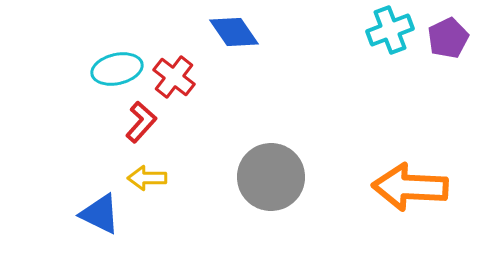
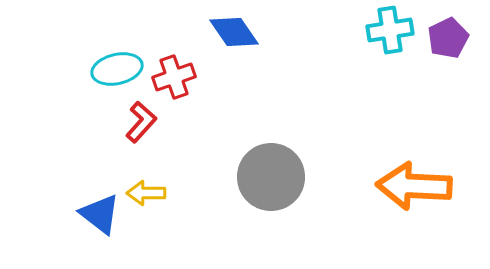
cyan cross: rotated 12 degrees clockwise
red cross: rotated 33 degrees clockwise
yellow arrow: moved 1 px left, 15 px down
orange arrow: moved 4 px right, 1 px up
blue triangle: rotated 12 degrees clockwise
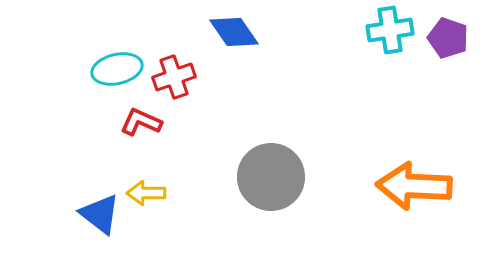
purple pentagon: rotated 27 degrees counterclockwise
red L-shape: rotated 108 degrees counterclockwise
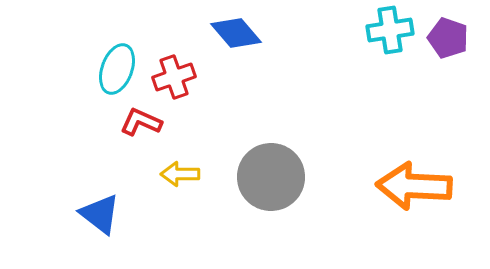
blue diamond: moved 2 px right, 1 px down; rotated 6 degrees counterclockwise
cyan ellipse: rotated 57 degrees counterclockwise
yellow arrow: moved 34 px right, 19 px up
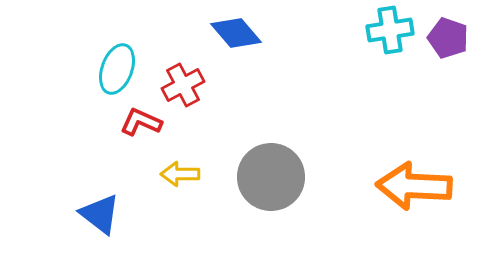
red cross: moved 9 px right, 8 px down; rotated 9 degrees counterclockwise
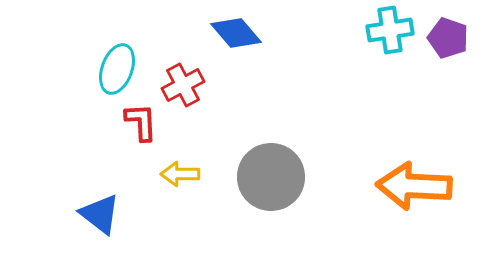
red L-shape: rotated 63 degrees clockwise
